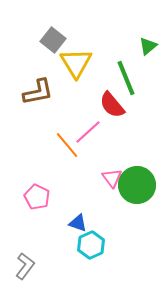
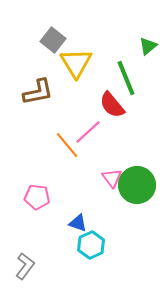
pink pentagon: rotated 20 degrees counterclockwise
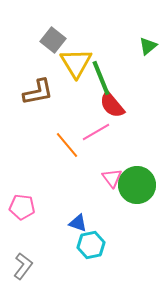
green line: moved 25 px left
pink line: moved 8 px right; rotated 12 degrees clockwise
pink pentagon: moved 15 px left, 10 px down
cyan hexagon: rotated 12 degrees clockwise
gray L-shape: moved 2 px left
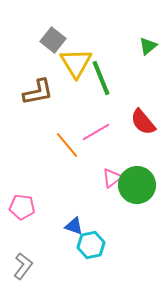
red semicircle: moved 31 px right, 17 px down
pink triangle: rotated 30 degrees clockwise
blue triangle: moved 4 px left, 3 px down
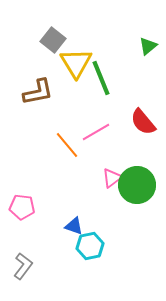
cyan hexagon: moved 1 px left, 1 px down
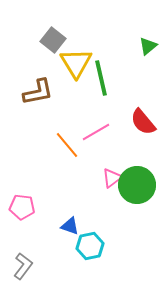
green line: rotated 9 degrees clockwise
blue triangle: moved 4 px left
